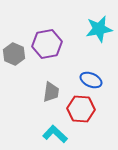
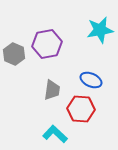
cyan star: moved 1 px right, 1 px down
gray trapezoid: moved 1 px right, 2 px up
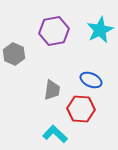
cyan star: rotated 16 degrees counterclockwise
purple hexagon: moved 7 px right, 13 px up
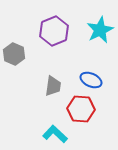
purple hexagon: rotated 12 degrees counterclockwise
gray trapezoid: moved 1 px right, 4 px up
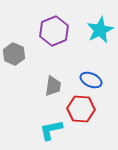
cyan L-shape: moved 4 px left, 4 px up; rotated 55 degrees counterclockwise
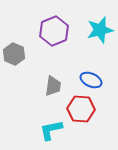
cyan star: rotated 12 degrees clockwise
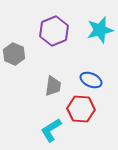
cyan L-shape: rotated 20 degrees counterclockwise
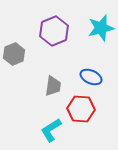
cyan star: moved 1 px right, 2 px up
gray hexagon: rotated 15 degrees clockwise
blue ellipse: moved 3 px up
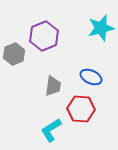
purple hexagon: moved 10 px left, 5 px down
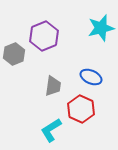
red hexagon: rotated 20 degrees clockwise
